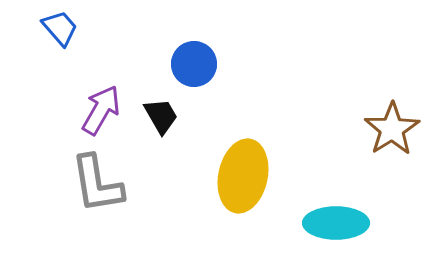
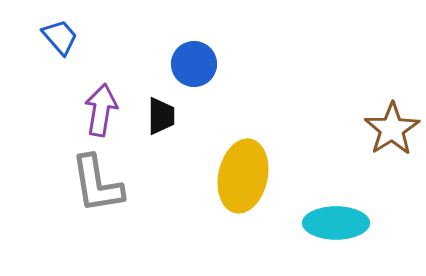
blue trapezoid: moved 9 px down
purple arrow: rotated 21 degrees counterclockwise
black trapezoid: rotated 30 degrees clockwise
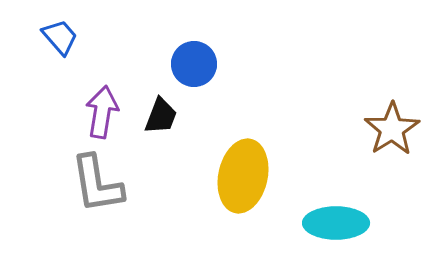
purple arrow: moved 1 px right, 2 px down
black trapezoid: rotated 21 degrees clockwise
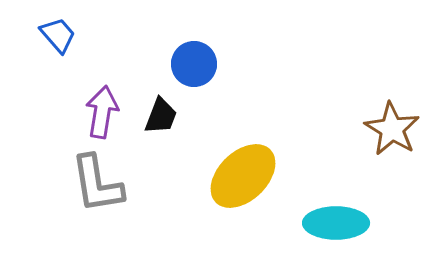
blue trapezoid: moved 2 px left, 2 px up
brown star: rotated 8 degrees counterclockwise
yellow ellipse: rotated 34 degrees clockwise
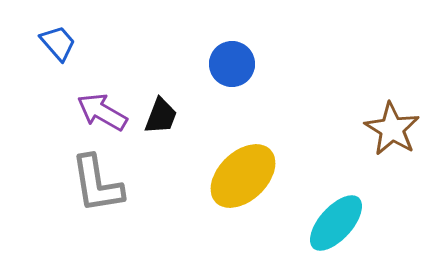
blue trapezoid: moved 8 px down
blue circle: moved 38 px right
purple arrow: rotated 69 degrees counterclockwise
cyan ellipse: rotated 48 degrees counterclockwise
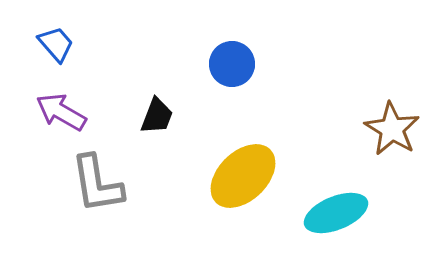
blue trapezoid: moved 2 px left, 1 px down
purple arrow: moved 41 px left
black trapezoid: moved 4 px left
cyan ellipse: moved 10 px up; rotated 26 degrees clockwise
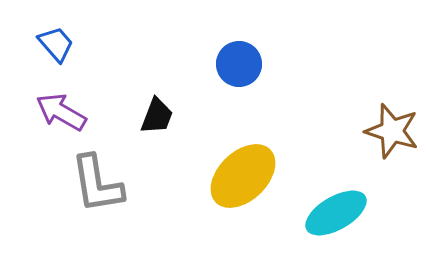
blue circle: moved 7 px right
brown star: moved 2 px down; rotated 14 degrees counterclockwise
cyan ellipse: rotated 8 degrees counterclockwise
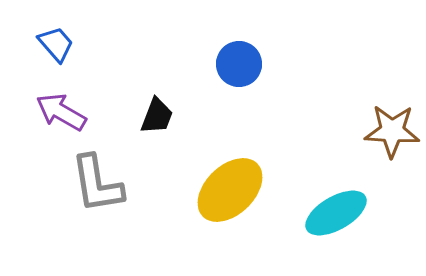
brown star: rotated 14 degrees counterclockwise
yellow ellipse: moved 13 px left, 14 px down
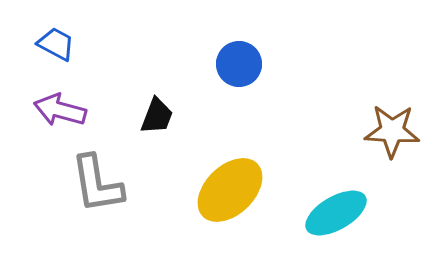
blue trapezoid: rotated 21 degrees counterclockwise
purple arrow: moved 1 px left, 2 px up; rotated 15 degrees counterclockwise
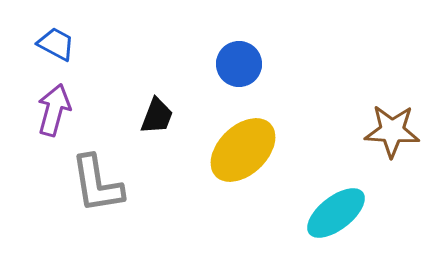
purple arrow: moved 6 px left; rotated 90 degrees clockwise
yellow ellipse: moved 13 px right, 40 px up
cyan ellipse: rotated 8 degrees counterclockwise
